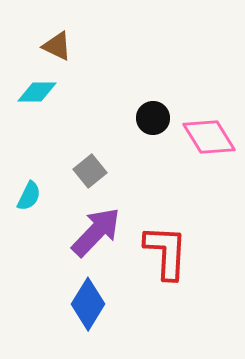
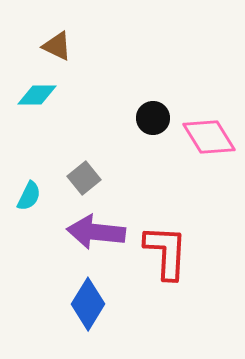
cyan diamond: moved 3 px down
gray square: moved 6 px left, 7 px down
purple arrow: rotated 128 degrees counterclockwise
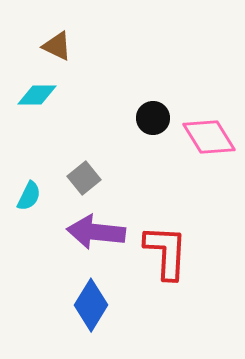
blue diamond: moved 3 px right, 1 px down
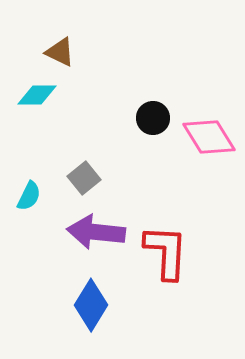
brown triangle: moved 3 px right, 6 px down
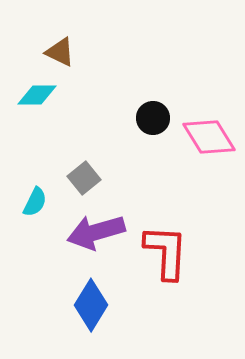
cyan semicircle: moved 6 px right, 6 px down
purple arrow: rotated 22 degrees counterclockwise
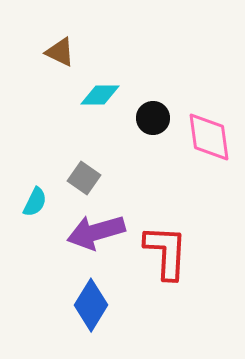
cyan diamond: moved 63 px right
pink diamond: rotated 24 degrees clockwise
gray square: rotated 16 degrees counterclockwise
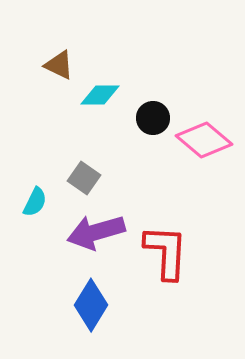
brown triangle: moved 1 px left, 13 px down
pink diamond: moved 5 px left, 3 px down; rotated 42 degrees counterclockwise
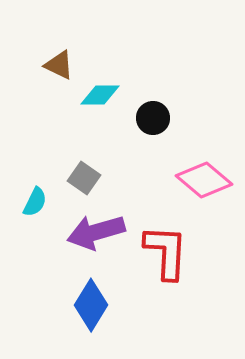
pink diamond: moved 40 px down
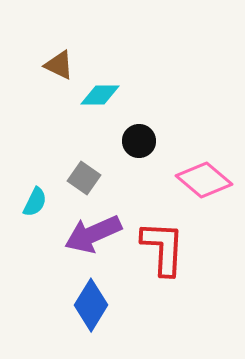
black circle: moved 14 px left, 23 px down
purple arrow: moved 3 px left, 2 px down; rotated 8 degrees counterclockwise
red L-shape: moved 3 px left, 4 px up
